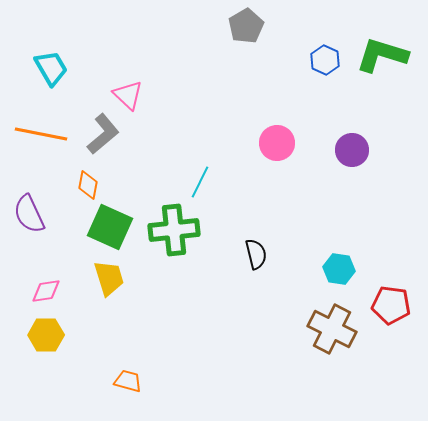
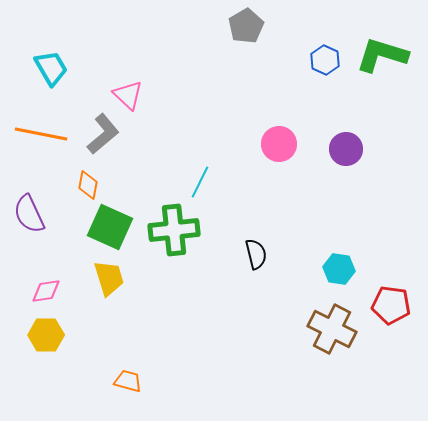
pink circle: moved 2 px right, 1 px down
purple circle: moved 6 px left, 1 px up
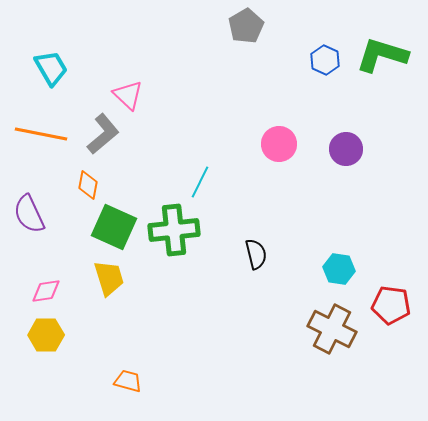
green square: moved 4 px right
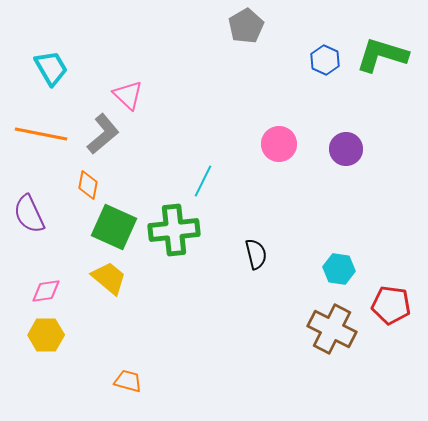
cyan line: moved 3 px right, 1 px up
yellow trapezoid: rotated 33 degrees counterclockwise
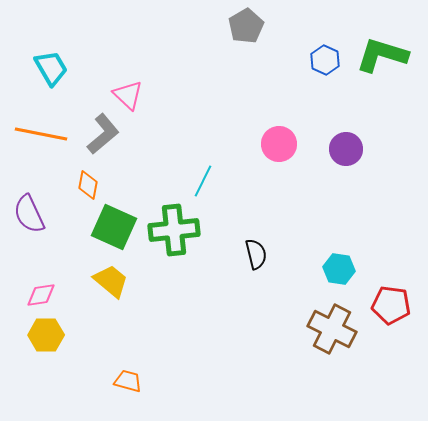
yellow trapezoid: moved 2 px right, 3 px down
pink diamond: moved 5 px left, 4 px down
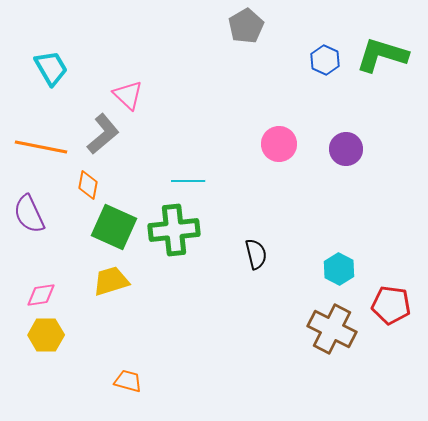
orange line: moved 13 px down
cyan line: moved 15 px left; rotated 64 degrees clockwise
cyan hexagon: rotated 20 degrees clockwise
yellow trapezoid: rotated 57 degrees counterclockwise
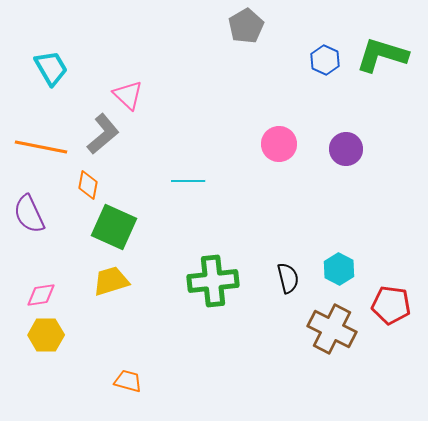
green cross: moved 39 px right, 51 px down
black semicircle: moved 32 px right, 24 px down
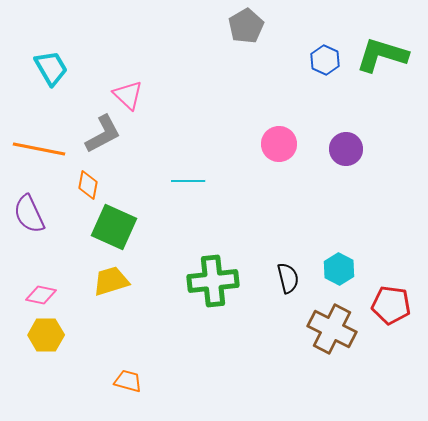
gray L-shape: rotated 12 degrees clockwise
orange line: moved 2 px left, 2 px down
pink diamond: rotated 20 degrees clockwise
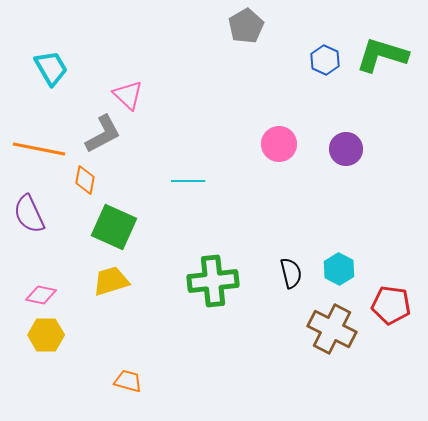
orange diamond: moved 3 px left, 5 px up
black semicircle: moved 3 px right, 5 px up
